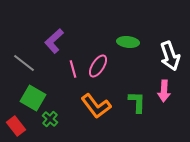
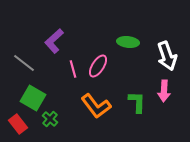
white arrow: moved 3 px left
red rectangle: moved 2 px right, 2 px up
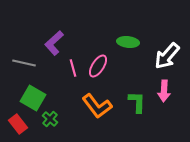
purple L-shape: moved 2 px down
white arrow: rotated 60 degrees clockwise
gray line: rotated 25 degrees counterclockwise
pink line: moved 1 px up
orange L-shape: moved 1 px right
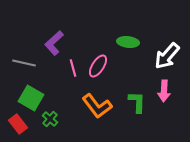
green square: moved 2 px left
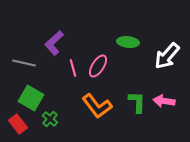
pink arrow: moved 10 px down; rotated 95 degrees clockwise
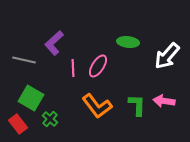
gray line: moved 3 px up
pink line: rotated 12 degrees clockwise
green L-shape: moved 3 px down
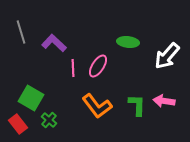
purple L-shape: rotated 85 degrees clockwise
gray line: moved 3 px left, 28 px up; rotated 60 degrees clockwise
green cross: moved 1 px left, 1 px down
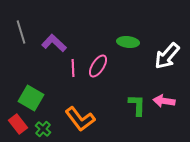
orange L-shape: moved 17 px left, 13 px down
green cross: moved 6 px left, 9 px down
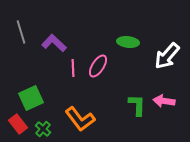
green square: rotated 35 degrees clockwise
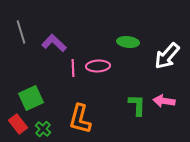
pink ellipse: rotated 55 degrees clockwise
orange L-shape: rotated 52 degrees clockwise
